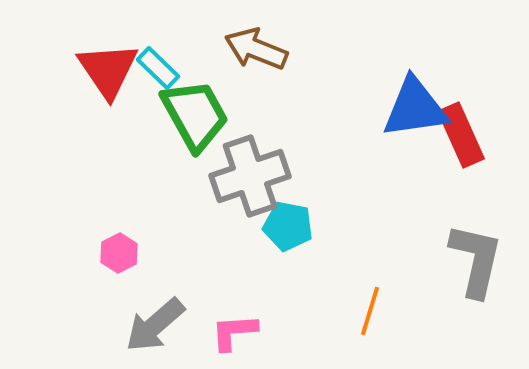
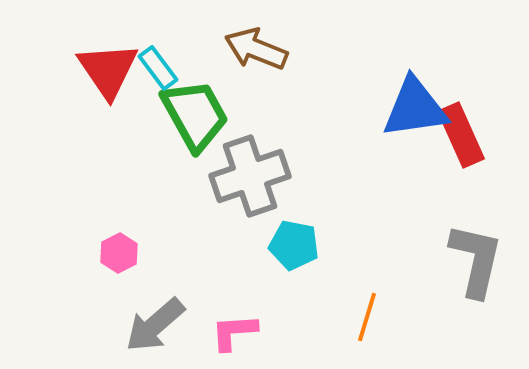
cyan rectangle: rotated 9 degrees clockwise
cyan pentagon: moved 6 px right, 19 px down
orange line: moved 3 px left, 6 px down
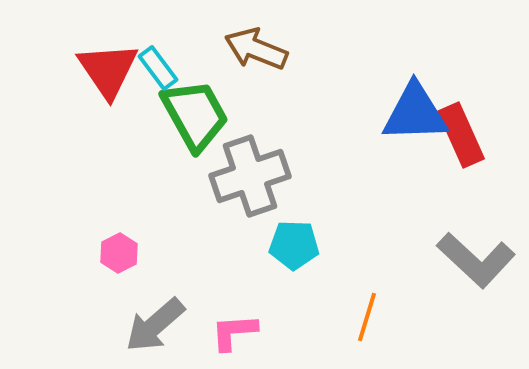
blue triangle: moved 5 px down; rotated 6 degrees clockwise
cyan pentagon: rotated 9 degrees counterclockwise
gray L-shape: rotated 120 degrees clockwise
